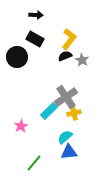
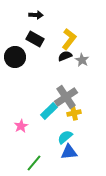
black circle: moved 2 px left
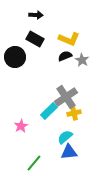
yellow L-shape: rotated 75 degrees clockwise
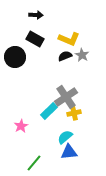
gray star: moved 5 px up
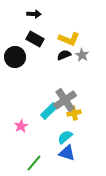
black arrow: moved 2 px left, 1 px up
black semicircle: moved 1 px left, 1 px up
gray cross: moved 1 px left, 3 px down
blue triangle: moved 2 px left, 1 px down; rotated 24 degrees clockwise
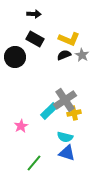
cyan semicircle: rotated 126 degrees counterclockwise
